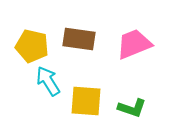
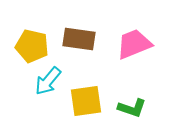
cyan arrow: rotated 108 degrees counterclockwise
yellow square: rotated 12 degrees counterclockwise
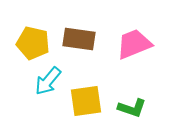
yellow pentagon: moved 1 px right, 3 px up
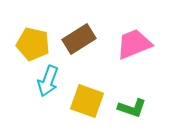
brown rectangle: rotated 40 degrees counterclockwise
yellow pentagon: moved 1 px down
cyan arrow: rotated 20 degrees counterclockwise
yellow square: moved 1 px right; rotated 28 degrees clockwise
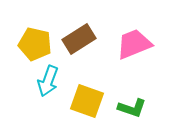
yellow pentagon: moved 2 px right
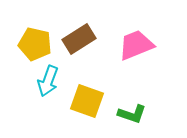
pink trapezoid: moved 2 px right, 1 px down
green L-shape: moved 6 px down
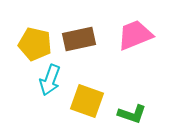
brown rectangle: rotated 20 degrees clockwise
pink trapezoid: moved 1 px left, 10 px up
cyan arrow: moved 2 px right, 1 px up
